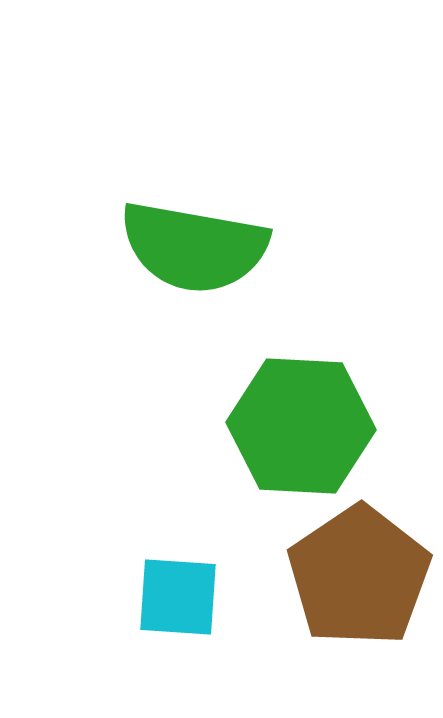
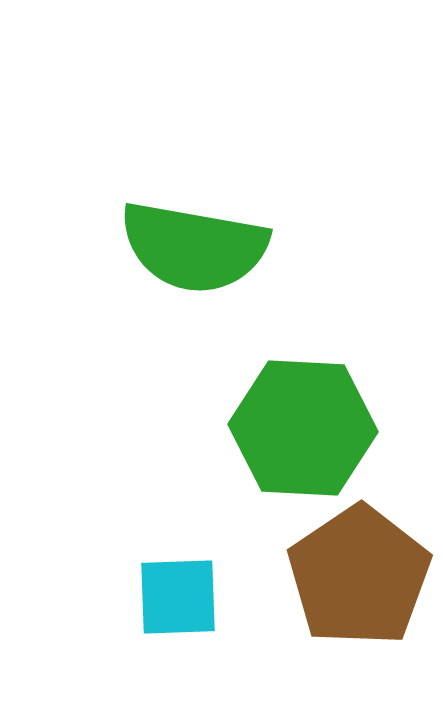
green hexagon: moved 2 px right, 2 px down
cyan square: rotated 6 degrees counterclockwise
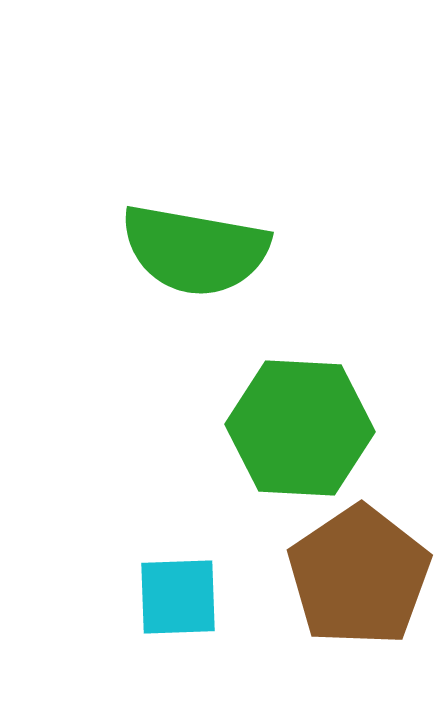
green semicircle: moved 1 px right, 3 px down
green hexagon: moved 3 px left
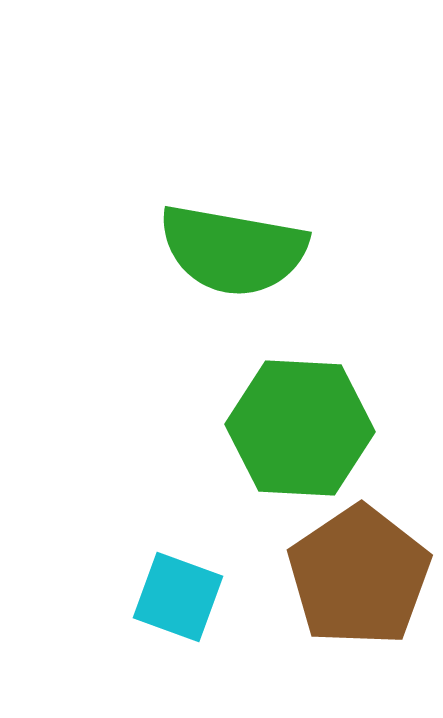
green semicircle: moved 38 px right
cyan square: rotated 22 degrees clockwise
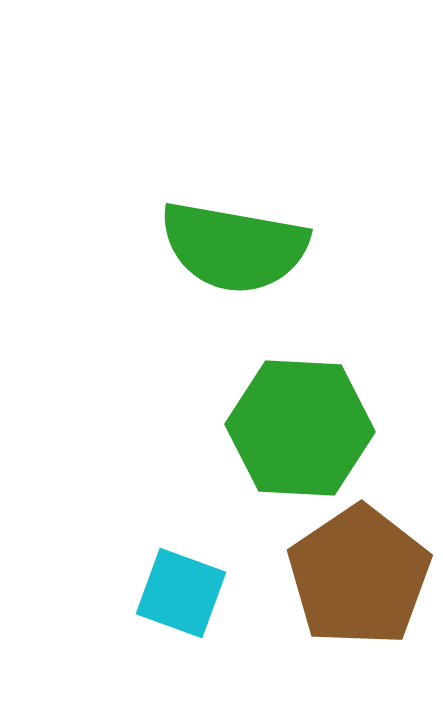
green semicircle: moved 1 px right, 3 px up
cyan square: moved 3 px right, 4 px up
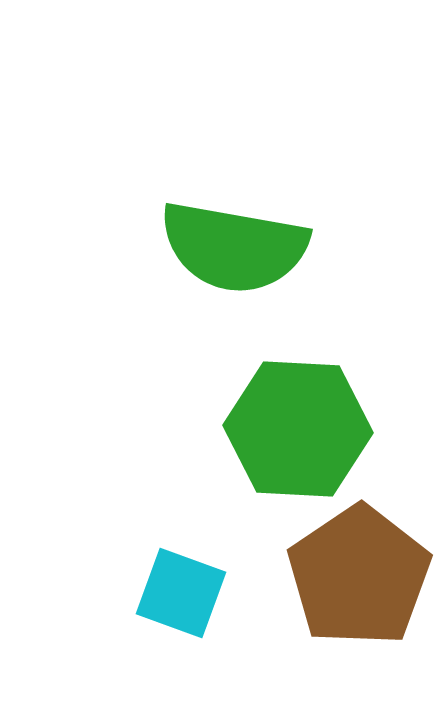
green hexagon: moved 2 px left, 1 px down
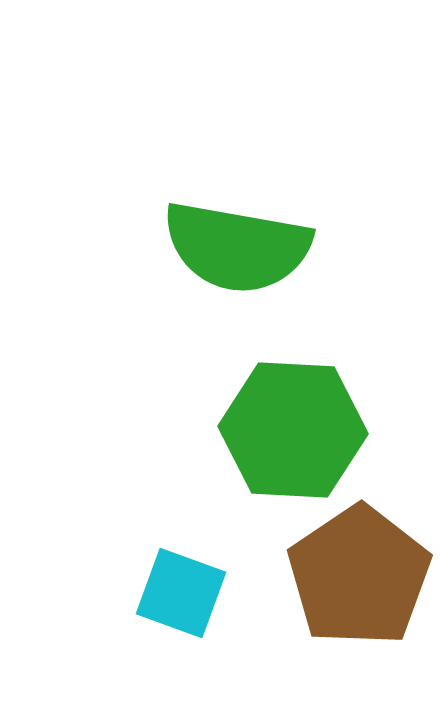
green semicircle: moved 3 px right
green hexagon: moved 5 px left, 1 px down
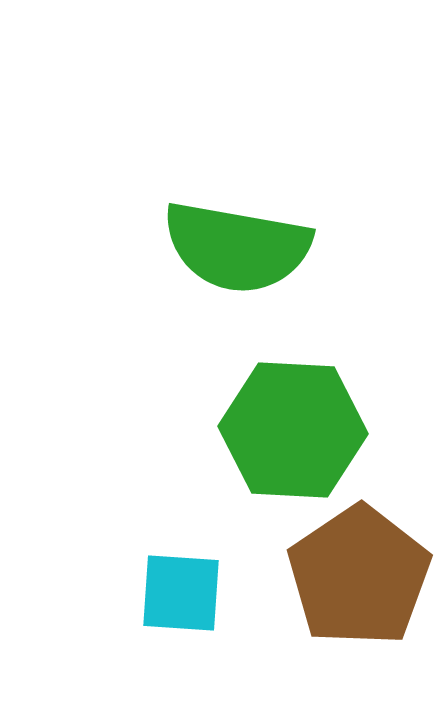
cyan square: rotated 16 degrees counterclockwise
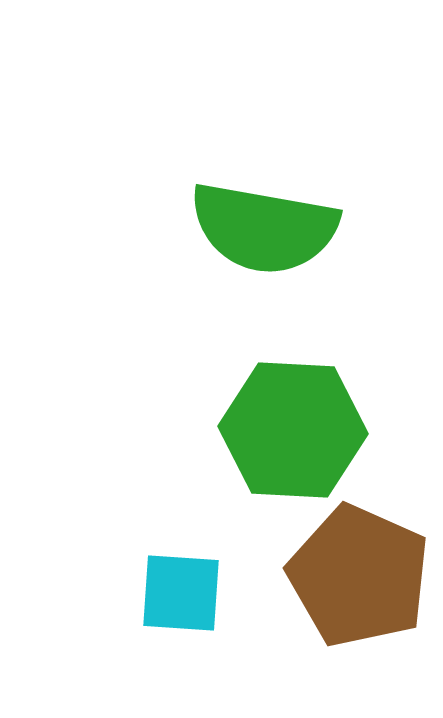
green semicircle: moved 27 px right, 19 px up
brown pentagon: rotated 14 degrees counterclockwise
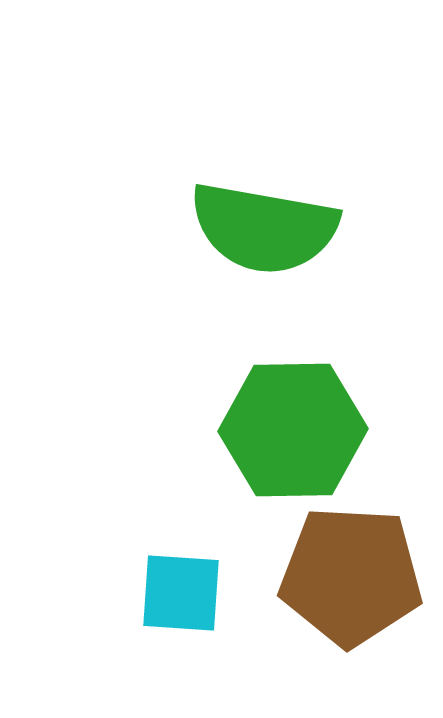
green hexagon: rotated 4 degrees counterclockwise
brown pentagon: moved 8 px left; rotated 21 degrees counterclockwise
